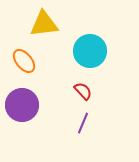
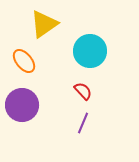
yellow triangle: rotated 28 degrees counterclockwise
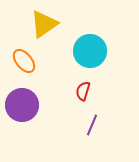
red semicircle: rotated 120 degrees counterclockwise
purple line: moved 9 px right, 2 px down
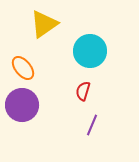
orange ellipse: moved 1 px left, 7 px down
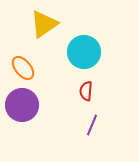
cyan circle: moved 6 px left, 1 px down
red semicircle: moved 3 px right; rotated 12 degrees counterclockwise
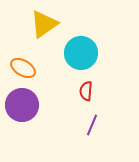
cyan circle: moved 3 px left, 1 px down
orange ellipse: rotated 20 degrees counterclockwise
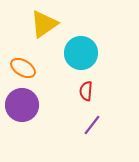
purple line: rotated 15 degrees clockwise
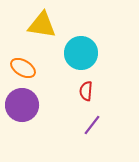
yellow triangle: moved 2 px left, 1 px down; rotated 44 degrees clockwise
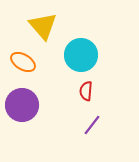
yellow triangle: moved 1 px right, 1 px down; rotated 40 degrees clockwise
cyan circle: moved 2 px down
orange ellipse: moved 6 px up
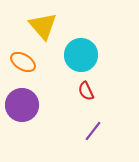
red semicircle: rotated 30 degrees counterclockwise
purple line: moved 1 px right, 6 px down
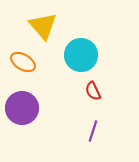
red semicircle: moved 7 px right
purple circle: moved 3 px down
purple line: rotated 20 degrees counterclockwise
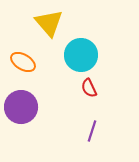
yellow triangle: moved 6 px right, 3 px up
red semicircle: moved 4 px left, 3 px up
purple circle: moved 1 px left, 1 px up
purple line: moved 1 px left
